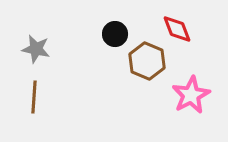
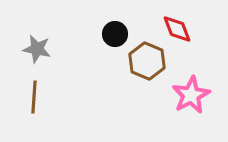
gray star: moved 1 px right
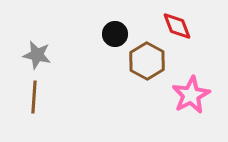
red diamond: moved 3 px up
gray star: moved 6 px down
brown hexagon: rotated 6 degrees clockwise
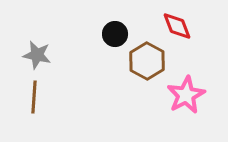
pink star: moved 5 px left
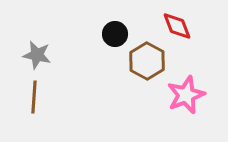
pink star: rotated 6 degrees clockwise
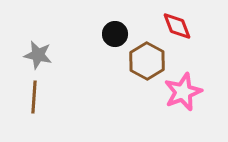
gray star: moved 1 px right
pink star: moved 3 px left, 3 px up
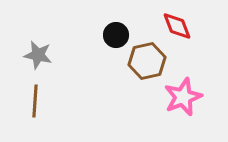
black circle: moved 1 px right, 1 px down
brown hexagon: rotated 18 degrees clockwise
pink star: moved 5 px down
brown line: moved 1 px right, 4 px down
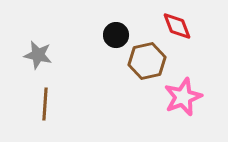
brown line: moved 10 px right, 3 px down
